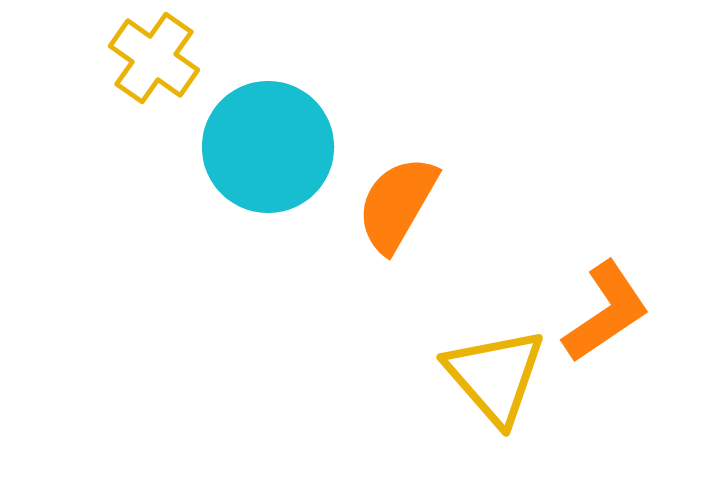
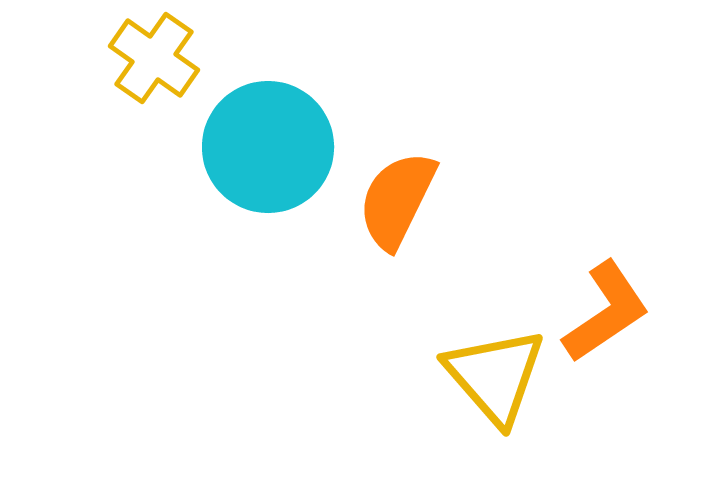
orange semicircle: moved 4 px up; rotated 4 degrees counterclockwise
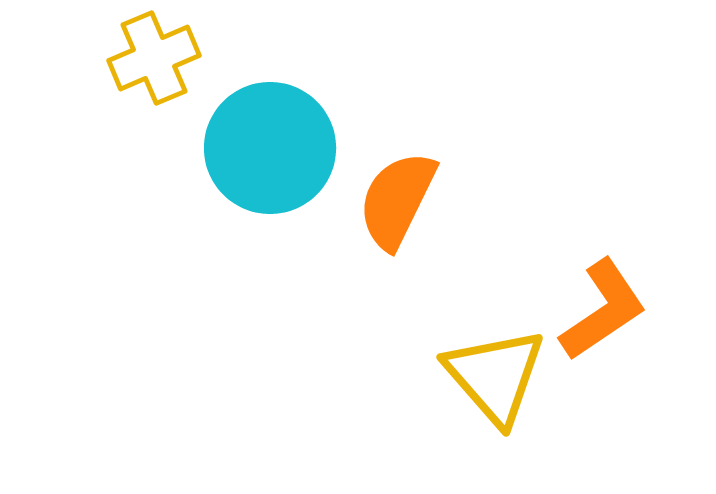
yellow cross: rotated 32 degrees clockwise
cyan circle: moved 2 px right, 1 px down
orange L-shape: moved 3 px left, 2 px up
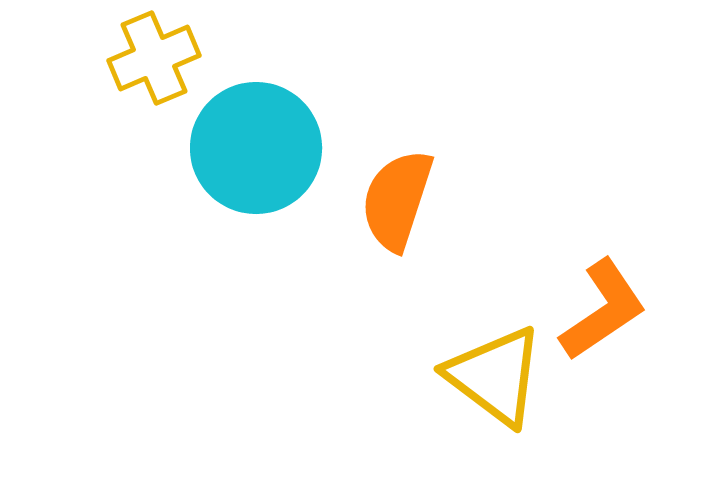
cyan circle: moved 14 px left
orange semicircle: rotated 8 degrees counterclockwise
yellow triangle: rotated 12 degrees counterclockwise
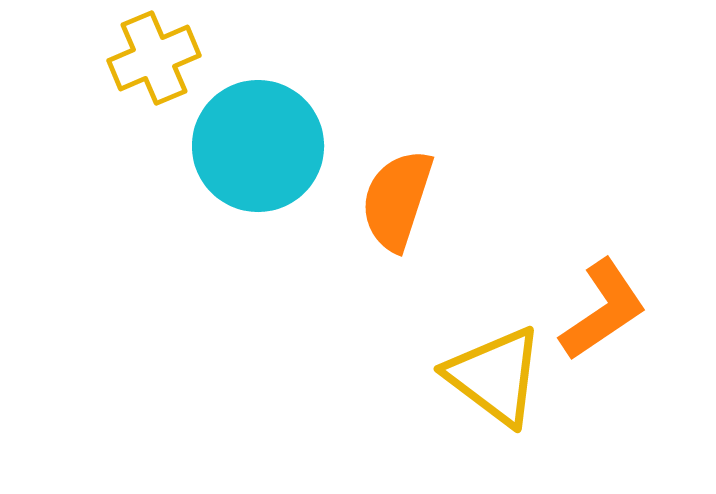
cyan circle: moved 2 px right, 2 px up
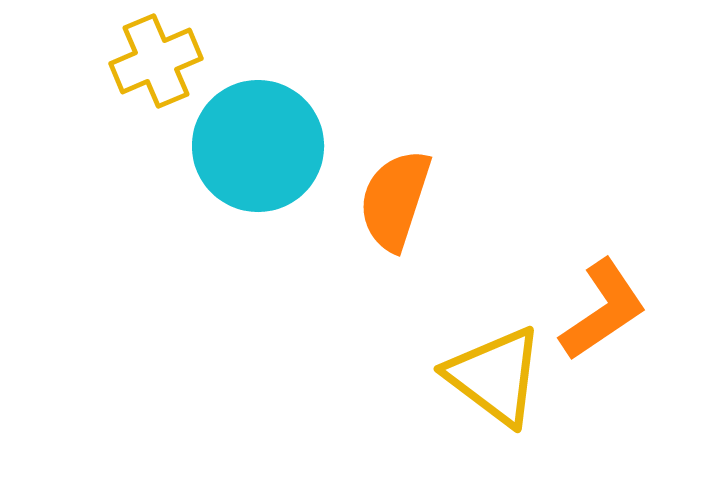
yellow cross: moved 2 px right, 3 px down
orange semicircle: moved 2 px left
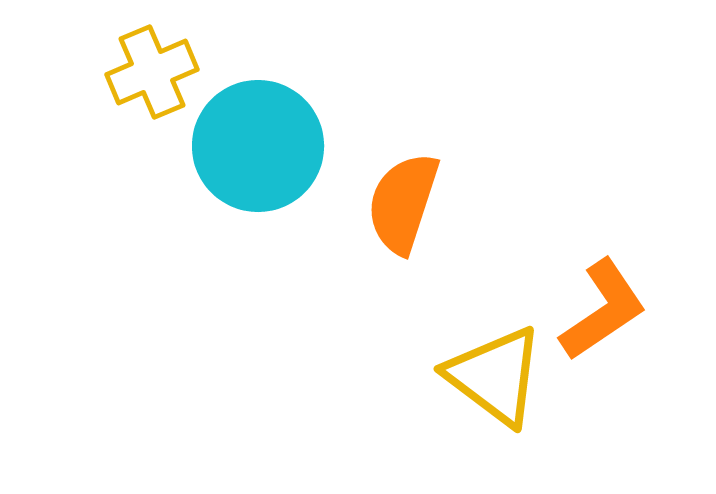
yellow cross: moved 4 px left, 11 px down
orange semicircle: moved 8 px right, 3 px down
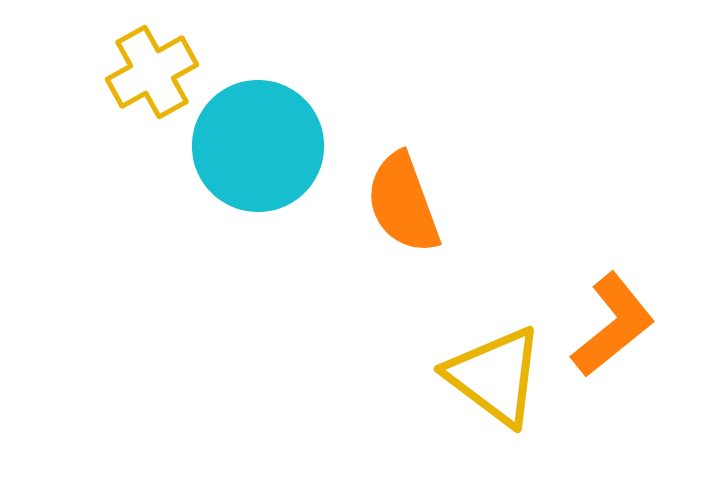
yellow cross: rotated 6 degrees counterclockwise
orange semicircle: rotated 38 degrees counterclockwise
orange L-shape: moved 10 px right, 15 px down; rotated 5 degrees counterclockwise
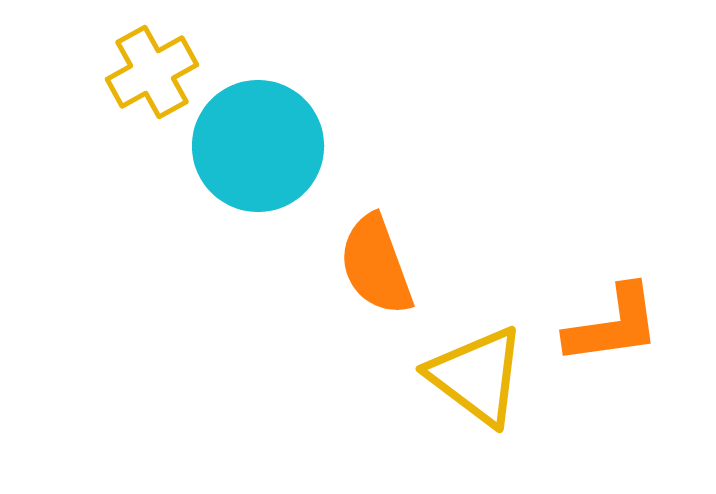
orange semicircle: moved 27 px left, 62 px down
orange L-shape: rotated 31 degrees clockwise
yellow triangle: moved 18 px left
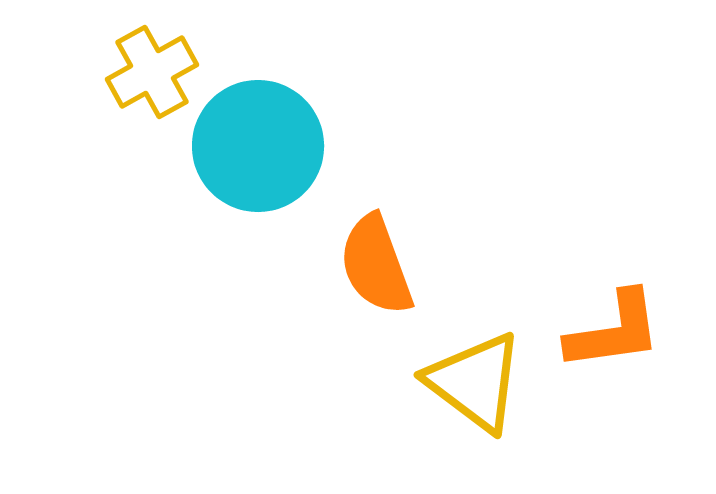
orange L-shape: moved 1 px right, 6 px down
yellow triangle: moved 2 px left, 6 px down
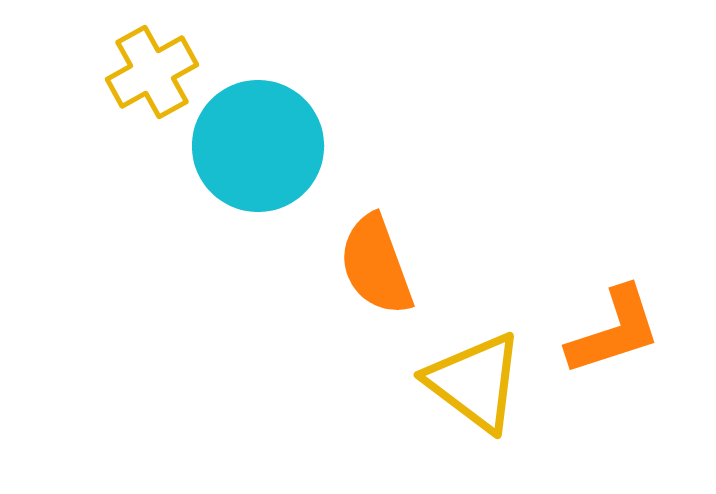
orange L-shape: rotated 10 degrees counterclockwise
